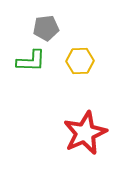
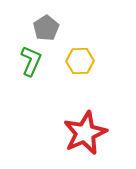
gray pentagon: rotated 25 degrees counterclockwise
green L-shape: rotated 68 degrees counterclockwise
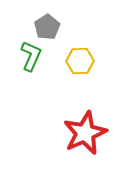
gray pentagon: moved 1 px right, 1 px up
green L-shape: moved 5 px up
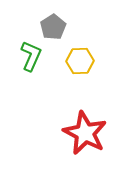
gray pentagon: moved 6 px right
red star: rotated 21 degrees counterclockwise
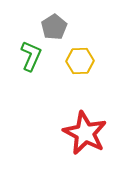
gray pentagon: moved 1 px right
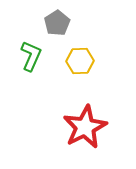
gray pentagon: moved 3 px right, 4 px up
red star: moved 6 px up; rotated 18 degrees clockwise
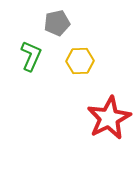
gray pentagon: rotated 20 degrees clockwise
red star: moved 24 px right, 9 px up
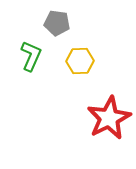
gray pentagon: rotated 20 degrees clockwise
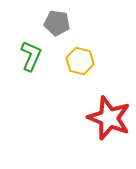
yellow hexagon: rotated 16 degrees clockwise
red star: rotated 24 degrees counterclockwise
